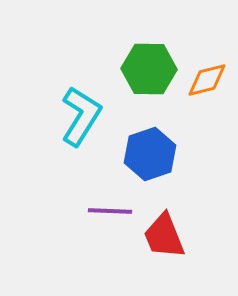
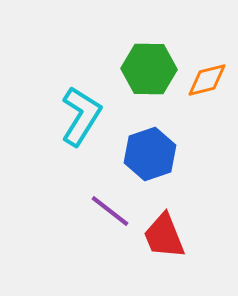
purple line: rotated 36 degrees clockwise
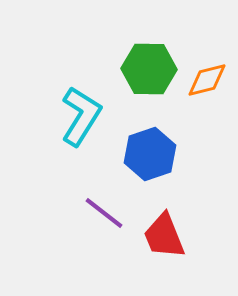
purple line: moved 6 px left, 2 px down
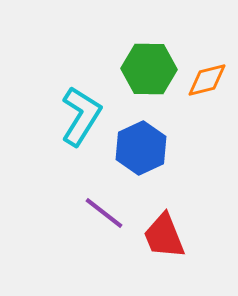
blue hexagon: moved 9 px left, 6 px up; rotated 6 degrees counterclockwise
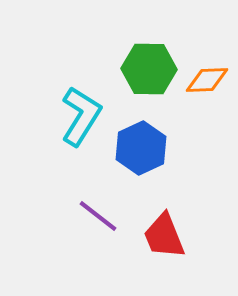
orange diamond: rotated 12 degrees clockwise
purple line: moved 6 px left, 3 px down
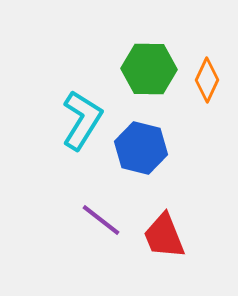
orange diamond: rotated 63 degrees counterclockwise
cyan L-shape: moved 1 px right, 4 px down
blue hexagon: rotated 21 degrees counterclockwise
purple line: moved 3 px right, 4 px down
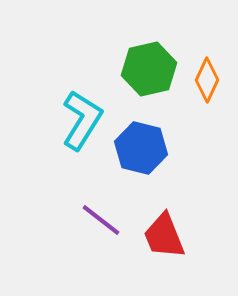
green hexagon: rotated 14 degrees counterclockwise
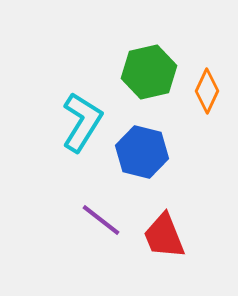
green hexagon: moved 3 px down
orange diamond: moved 11 px down
cyan L-shape: moved 2 px down
blue hexagon: moved 1 px right, 4 px down
